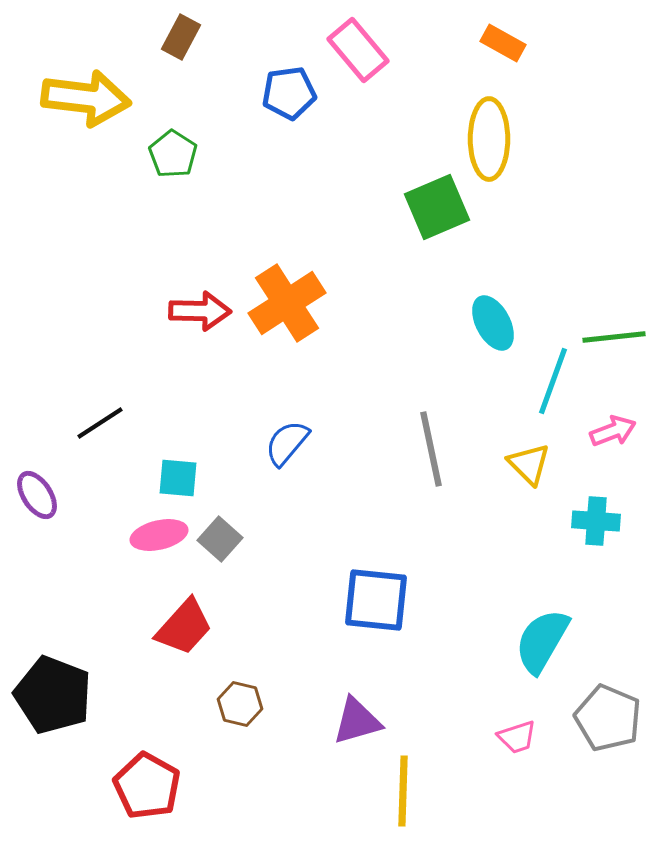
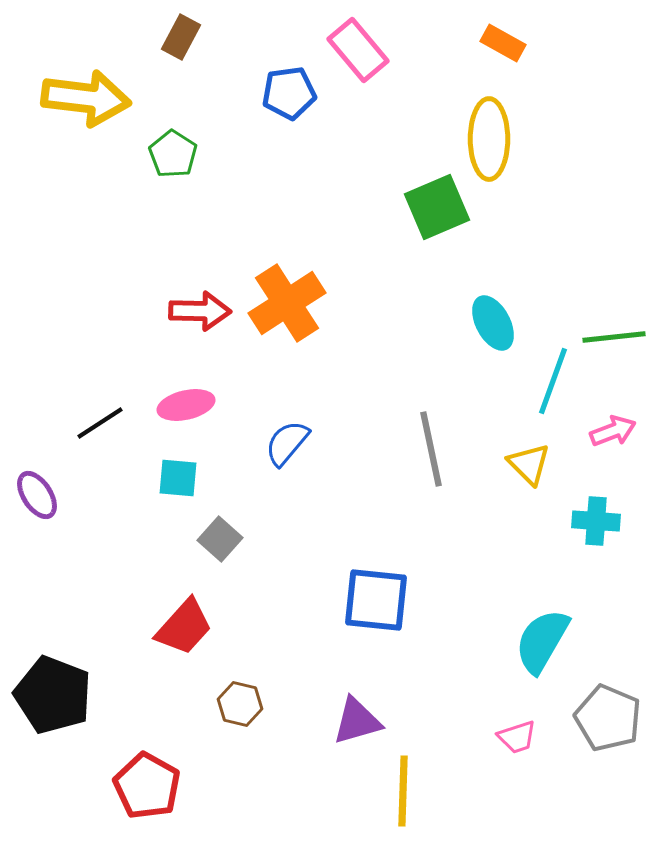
pink ellipse: moved 27 px right, 130 px up
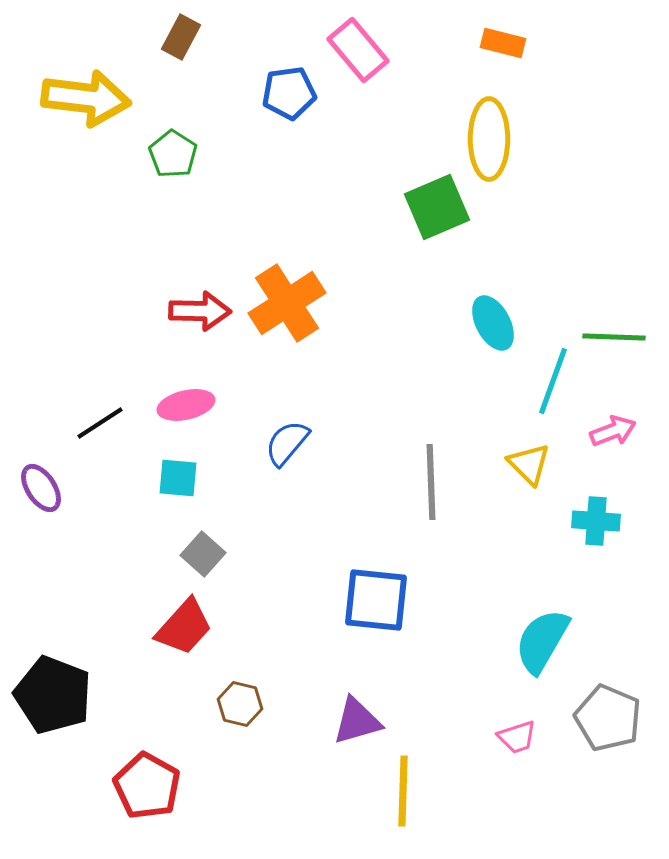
orange rectangle: rotated 15 degrees counterclockwise
green line: rotated 8 degrees clockwise
gray line: moved 33 px down; rotated 10 degrees clockwise
purple ellipse: moved 4 px right, 7 px up
gray square: moved 17 px left, 15 px down
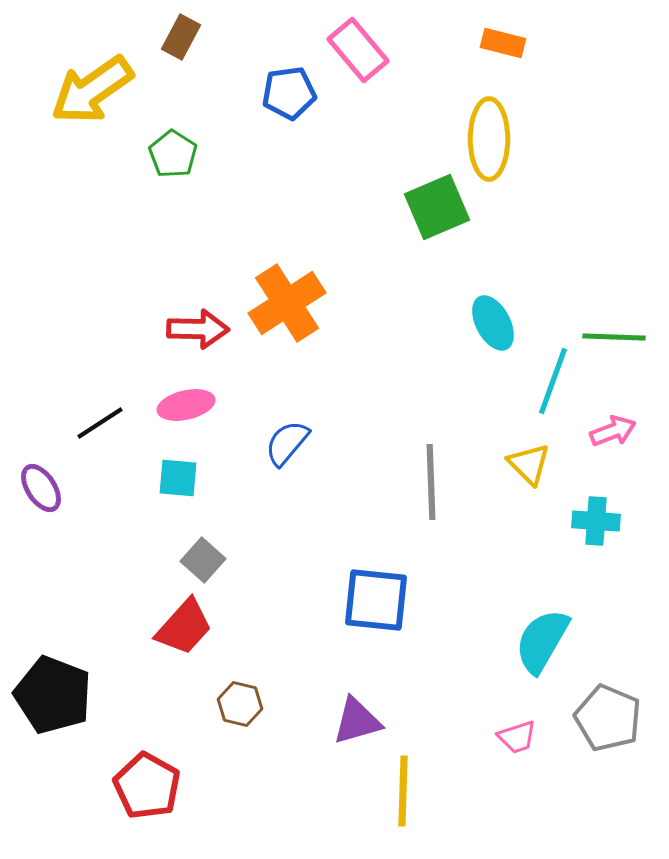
yellow arrow: moved 6 px right, 8 px up; rotated 138 degrees clockwise
red arrow: moved 2 px left, 18 px down
gray square: moved 6 px down
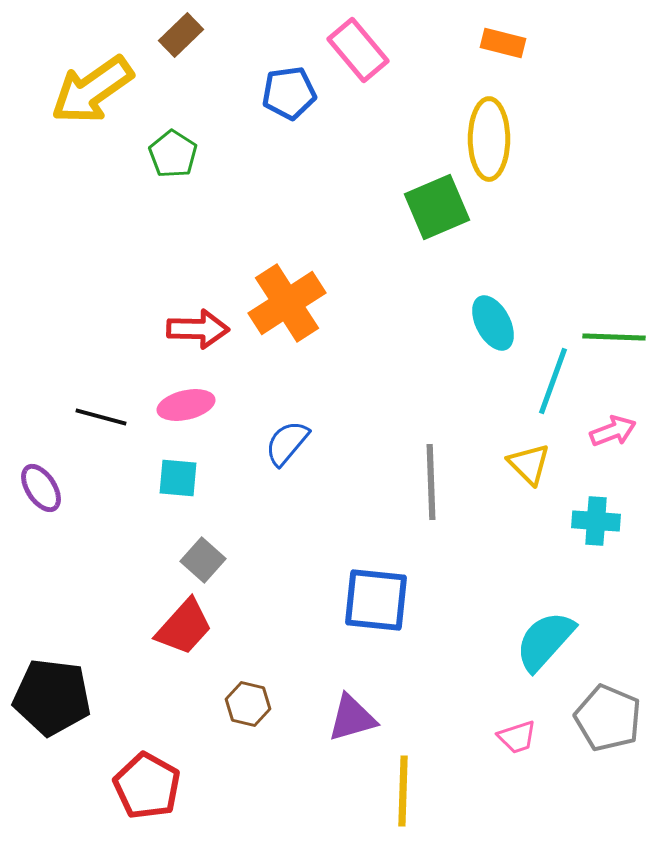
brown rectangle: moved 2 px up; rotated 18 degrees clockwise
black line: moved 1 px right, 6 px up; rotated 48 degrees clockwise
cyan semicircle: moved 3 px right; rotated 12 degrees clockwise
black pentagon: moved 1 px left, 2 px down; rotated 14 degrees counterclockwise
brown hexagon: moved 8 px right
purple triangle: moved 5 px left, 3 px up
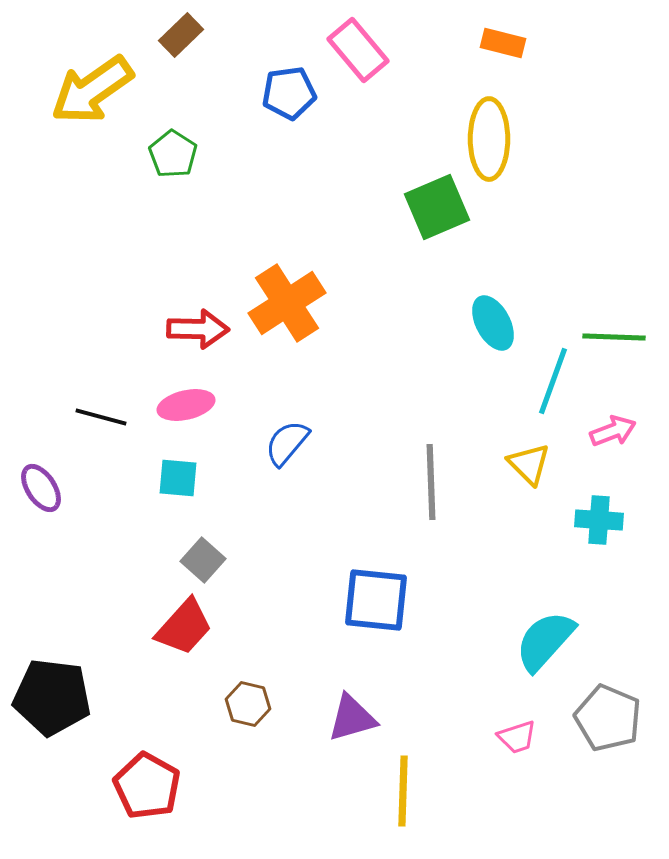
cyan cross: moved 3 px right, 1 px up
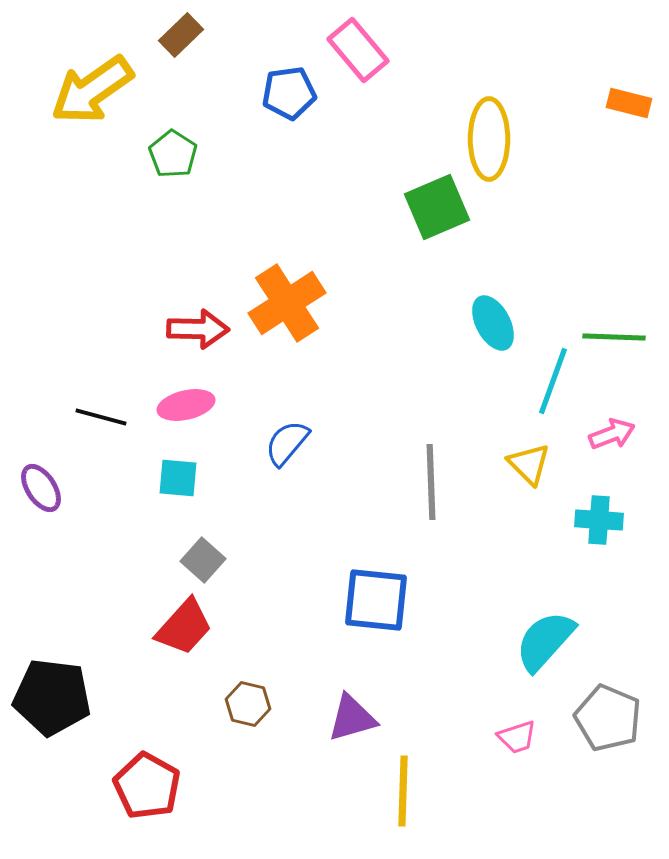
orange rectangle: moved 126 px right, 60 px down
pink arrow: moved 1 px left, 3 px down
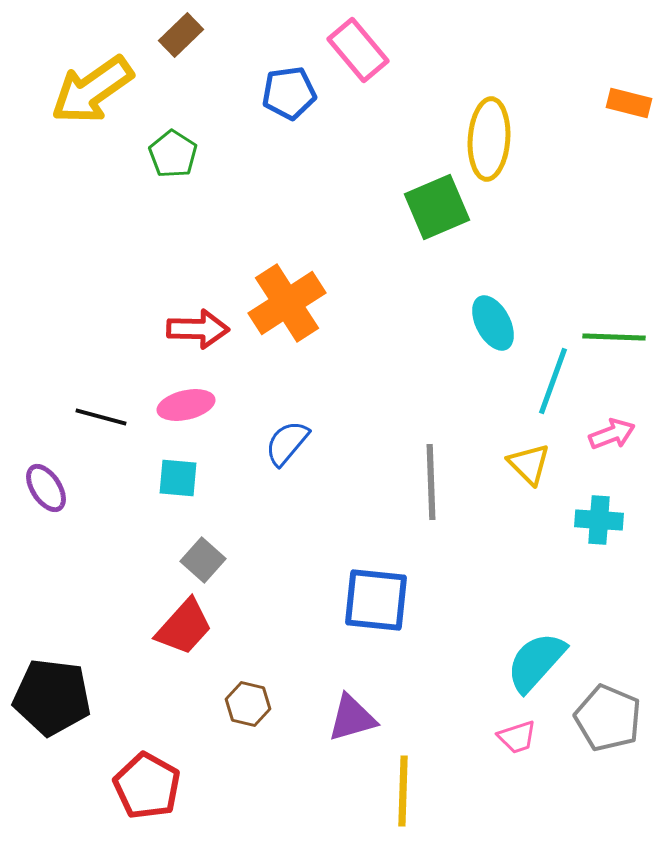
yellow ellipse: rotated 4 degrees clockwise
purple ellipse: moved 5 px right
cyan semicircle: moved 9 px left, 21 px down
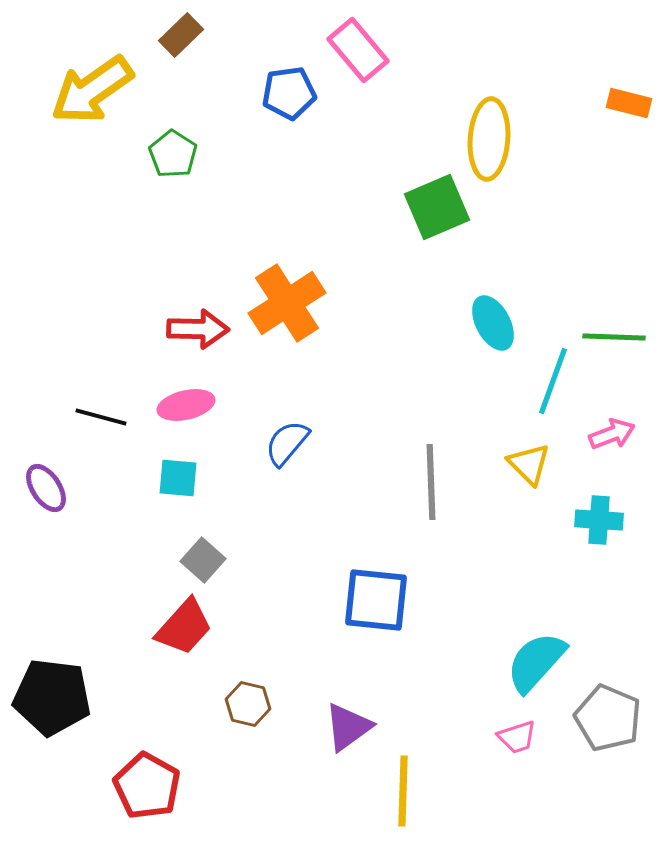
purple triangle: moved 4 px left, 9 px down; rotated 20 degrees counterclockwise
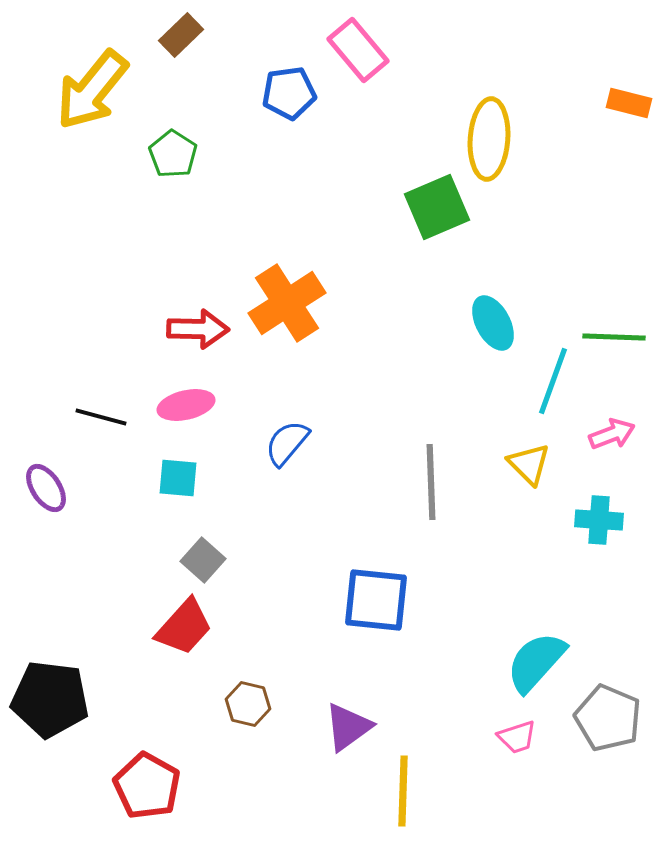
yellow arrow: rotated 16 degrees counterclockwise
black pentagon: moved 2 px left, 2 px down
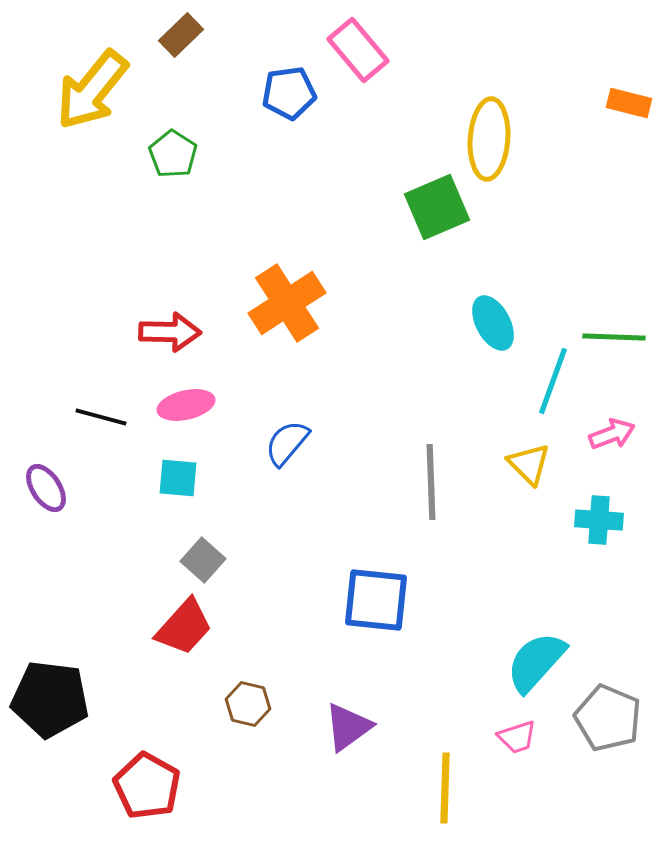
red arrow: moved 28 px left, 3 px down
yellow line: moved 42 px right, 3 px up
